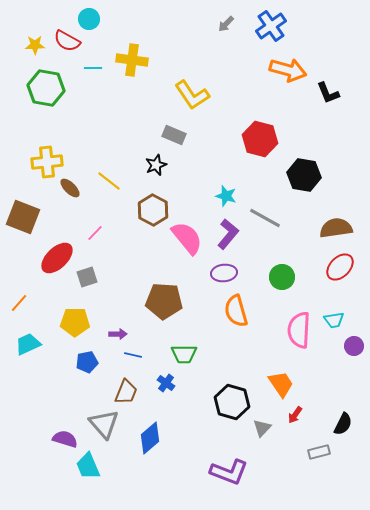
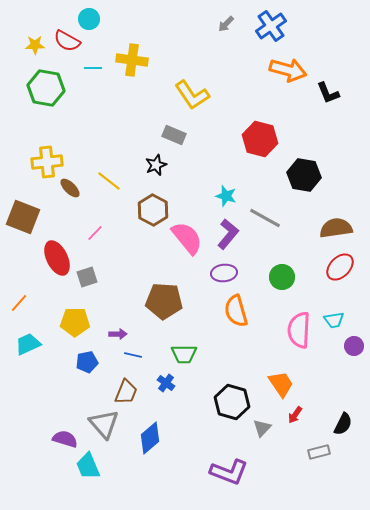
red ellipse at (57, 258): rotated 72 degrees counterclockwise
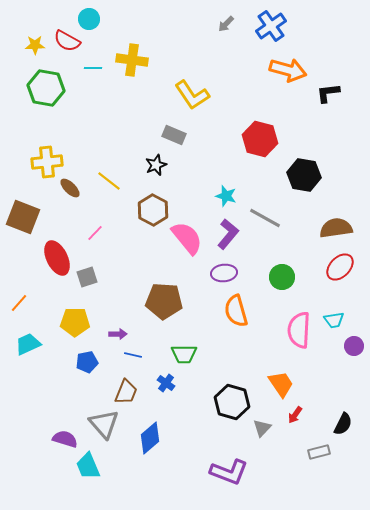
black L-shape at (328, 93): rotated 105 degrees clockwise
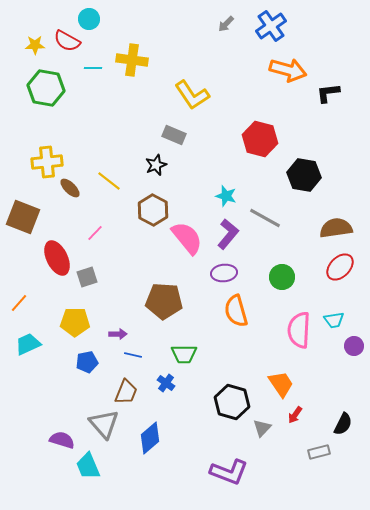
purple semicircle at (65, 439): moved 3 px left, 1 px down
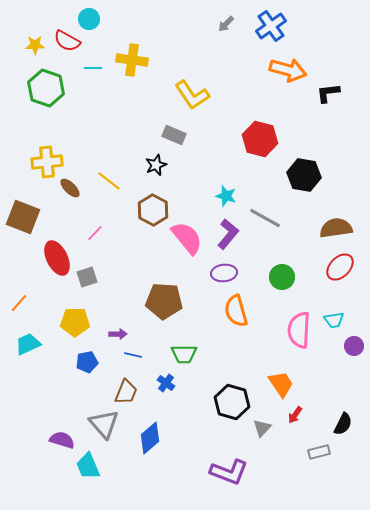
green hexagon at (46, 88): rotated 9 degrees clockwise
